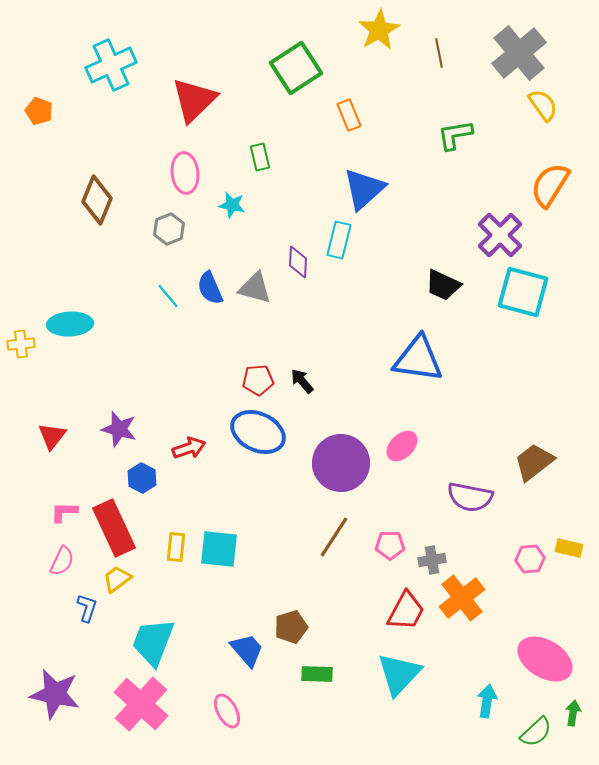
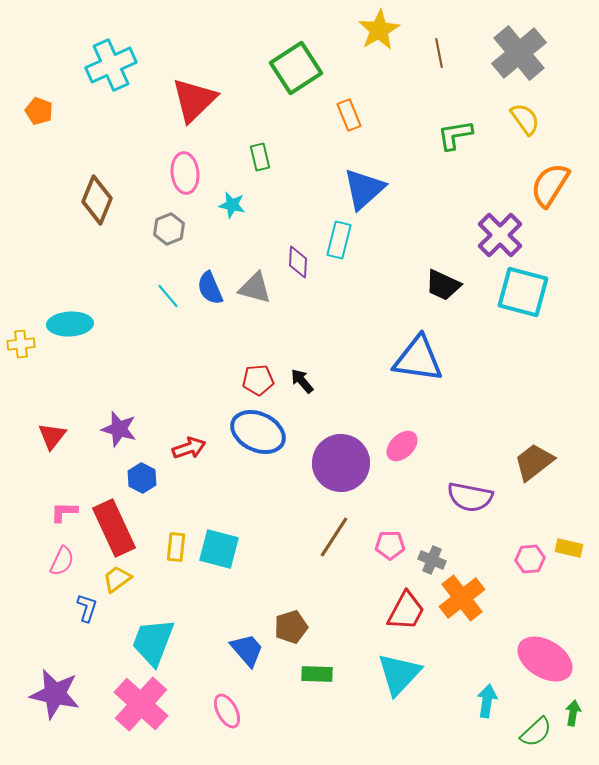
yellow semicircle at (543, 105): moved 18 px left, 14 px down
cyan square at (219, 549): rotated 9 degrees clockwise
gray cross at (432, 560): rotated 32 degrees clockwise
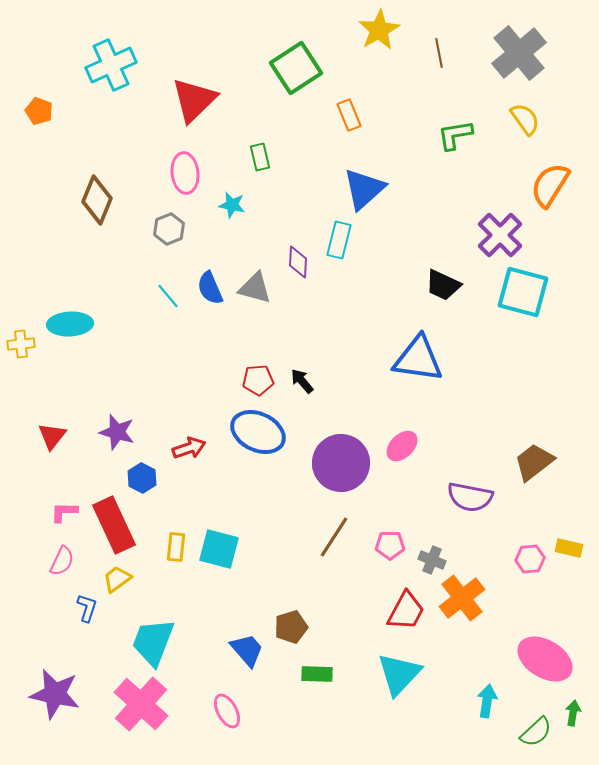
purple star at (119, 429): moved 2 px left, 3 px down
red rectangle at (114, 528): moved 3 px up
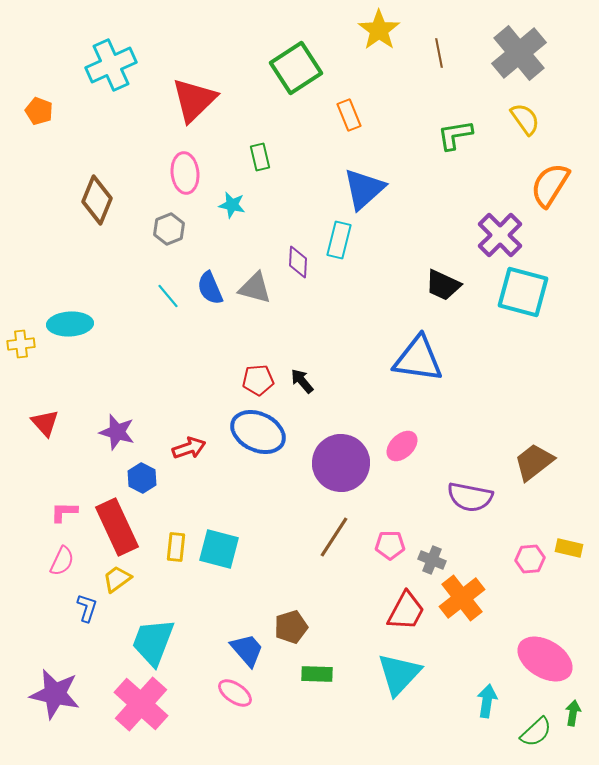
yellow star at (379, 30): rotated 6 degrees counterclockwise
red triangle at (52, 436): moved 7 px left, 13 px up; rotated 20 degrees counterclockwise
red rectangle at (114, 525): moved 3 px right, 2 px down
pink ellipse at (227, 711): moved 8 px right, 18 px up; rotated 28 degrees counterclockwise
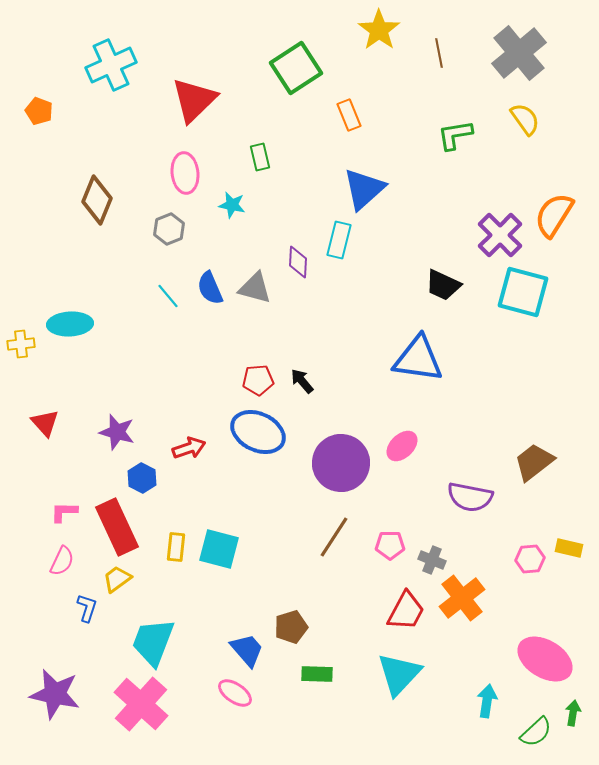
orange semicircle at (550, 185): moved 4 px right, 30 px down
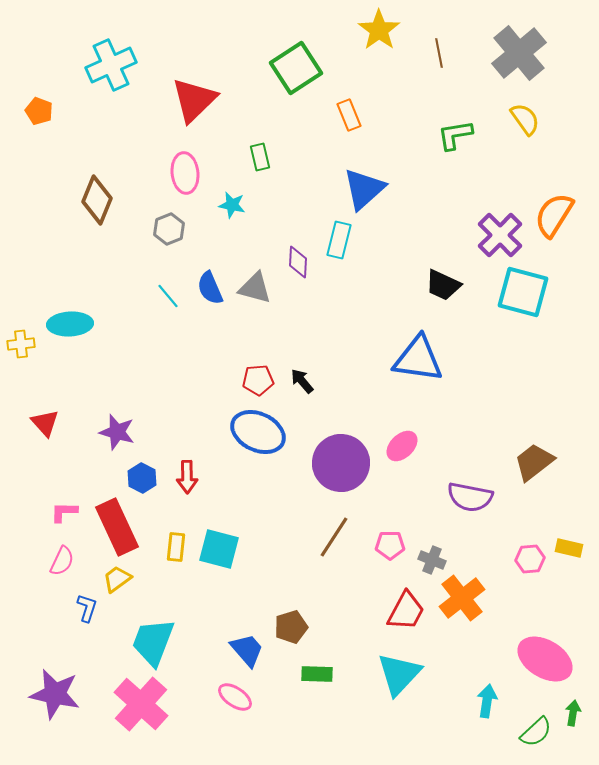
red arrow at (189, 448): moved 2 px left, 29 px down; rotated 108 degrees clockwise
pink ellipse at (235, 693): moved 4 px down
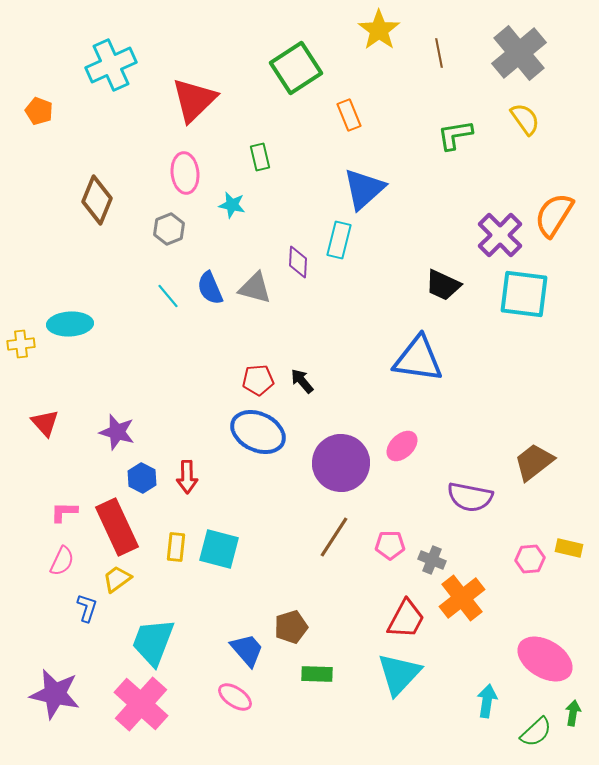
cyan square at (523, 292): moved 1 px right, 2 px down; rotated 8 degrees counterclockwise
red trapezoid at (406, 611): moved 8 px down
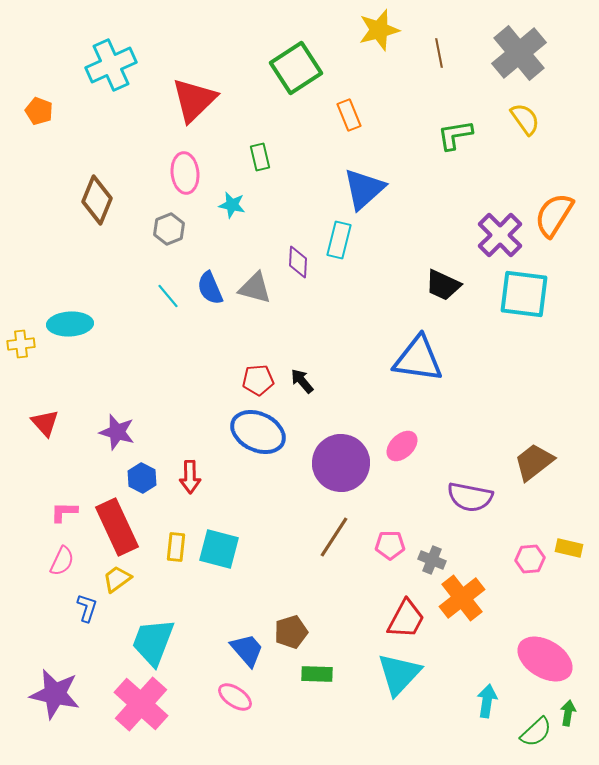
yellow star at (379, 30): rotated 21 degrees clockwise
red arrow at (187, 477): moved 3 px right
brown pentagon at (291, 627): moved 5 px down
green arrow at (573, 713): moved 5 px left
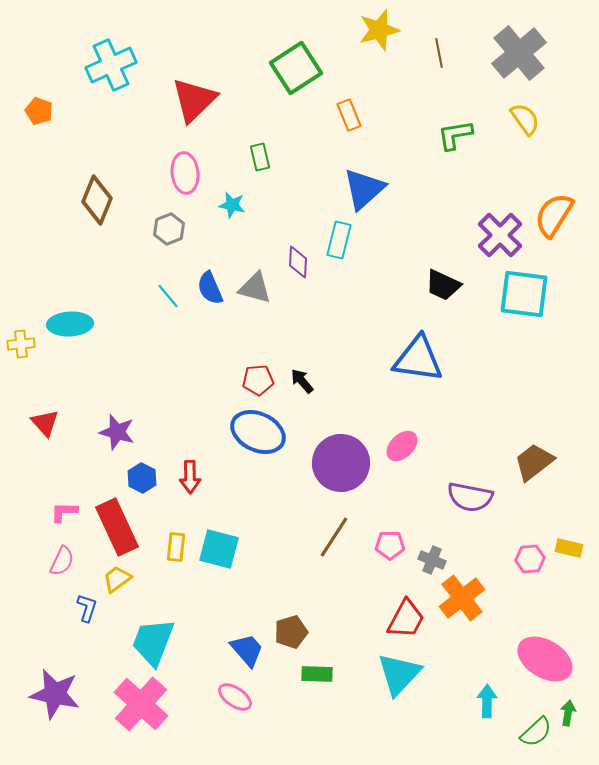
cyan arrow at (487, 701): rotated 8 degrees counterclockwise
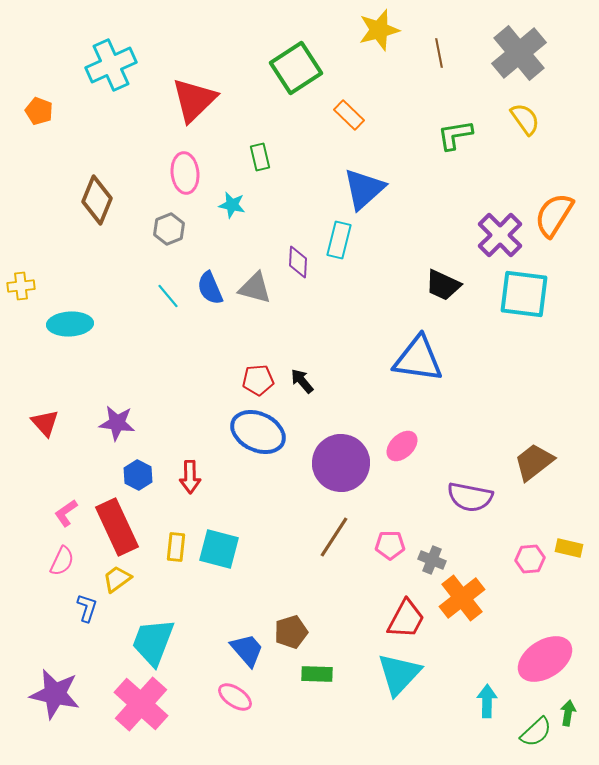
orange rectangle at (349, 115): rotated 24 degrees counterclockwise
yellow cross at (21, 344): moved 58 px up
purple star at (117, 432): moved 9 px up; rotated 9 degrees counterclockwise
blue hexagon at (142, 478): moved 4 px left, 3 px up
pink L-shape at (64, 512): moved 2 px right, 1 px down; rotated 36 degrees counterclockwise
pink ellipse at (545, 659): rotated 64 degrees counterclockwise
